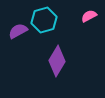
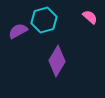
pink semicircle: moved 1 px right, 1 px down; rotated 70 degrees clockwise
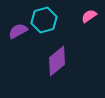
pink semicircle: moved 1 px left, 1 px up; rotated 77 degrees counterclockwise
purple diamond: rotated 20 degrees clockwise
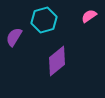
purple semicircle: moved 4 px left, 6 px down; rotated 30 degrees counterclockwise
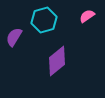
pink semicircle: moved 2 px left
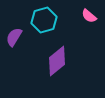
pink semicircle: moved 2 px right; rotated 105 degrees counterclockwise
